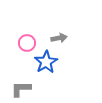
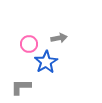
pink circle: moved 2 px right, 1 px down
gray L-shape: moved 2 px up
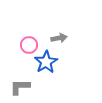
pink circle: moved 1 px down
gray L-shape: moved 1 px left
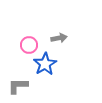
blue star: moved 1 px left, 2 px down
gray L-shape: moved 2 px left, 1 px up
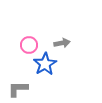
gray arrow: moved 3 px right, 5 px down
gray L-shape: moved 3 px down
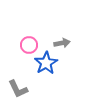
blue star: moved 1 px right, 1 px up
gray L-shape: rotated 115 degrees counterclockwise
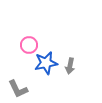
gray arrow: moved 8 px right, 23 px down; rotated 112 degrees clockwise
blue star: rotated 20 degrees clockwise
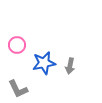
pink circle: moved 12 px left
blue star: moved 2 px left
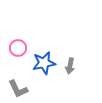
pink circle: moved 1 px right, 3 px down
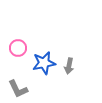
gray arrow: moved 1 px left
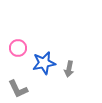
gray arrow: moved 3 px down
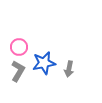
pink circle: moved 1 px right, 1 px up
gray L-shape: moved 18 px up; rotated 125 degrees counterclockwise
